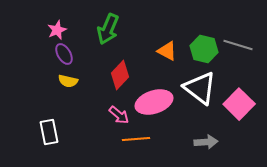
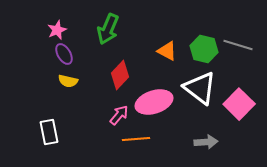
pink arrow: rotated 90 degrees counterclockwise
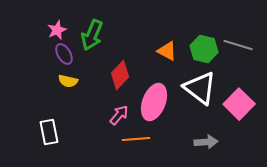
green arrow: moved 16 px left, 6 px down
pink ellipse: rotated 51 degrees counterclockwise
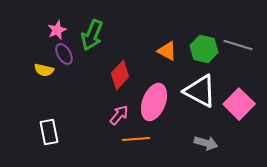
yellow semicircle: moved 24 px left, 11 px up
white triangle: moved 3 px down; rotated 9 degrees counterclockwise
gray arrow: moved 1 px down; rotated 20 degrees clockwise
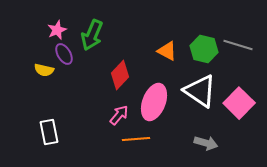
white triangle: rotated 6 degrees clockwise
pink square: moved 1 px up
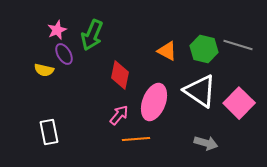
red diamond: rotated 32 degrees counterclockwise
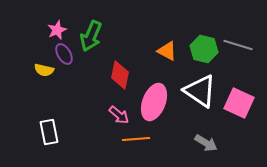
green arrow: moved 1 px left, 1 px down
pink square: rotated 20 degrees counterclockwise
pink arrow: rotated 90 degrees clockwise
gray arrow: rotated 15 degrees clockwise
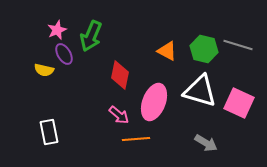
white triangle: rotated 18 degrees counterclockwise
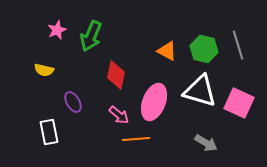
gray line: rotated 56 degrees clockwise
purple ellipse: moved 9 px right, 48 px down
red diamond: moved 4 px left
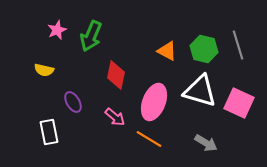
pink arrow: moved 4 px left, 2 px down
orange line: moved 13 px right; rotated 36 degrees clockwise
